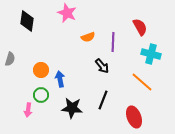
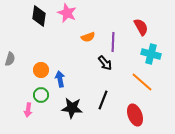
black diamond: moved 12 px right, 5 px up
red semicircle: moved 1 px right
black arrow: moved 3 px right, 3 px up
red ellipse: moved 1 px right, 2 px up
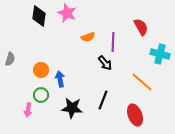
cyan cross: moved 9 px right
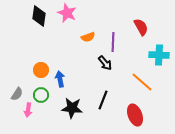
cyan cross: moved 1 px left, 1 px down; rotated 12 degrees counterclockwise
gray semicircle: moved 7 px right, 35 px down; rotated 16 degrees clockwise
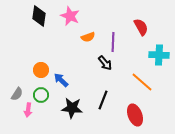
pink star: moved 3 px right, 3 px down
blue arrow: moved 1 px right, 1 px down; rotated 35 degrees counterclockwise
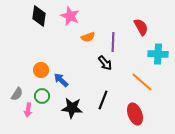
cyan cross: moved 1 px left, 1 px up
green circle: moved 1 px right, 1 px down
red ellipse: moved 1 px up
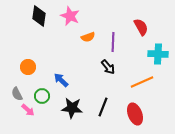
black arrow: moved 3 px right, 4 px down
orange circle: moved 13 px left, 3 px up
orange line: rotated 65 degrees counterclockwise
gray semicircle: rotated 120 degrees clockwise
black line: moved 7 px down
pink arrow: rotated 56 degrees counterclockwise
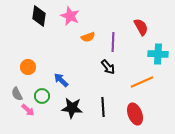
black line: rotated 24 degrees counterclockwise
